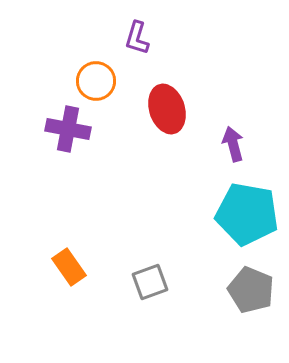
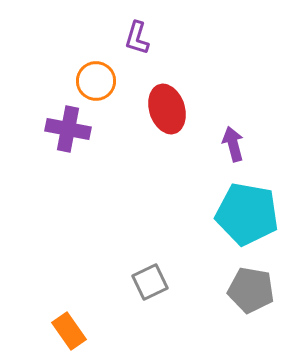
orange rectangle: moved 64 px down
gray square: rotated 6 degrees counterclockwise
gray pentagon: rotated 12 degrees counterclockwise
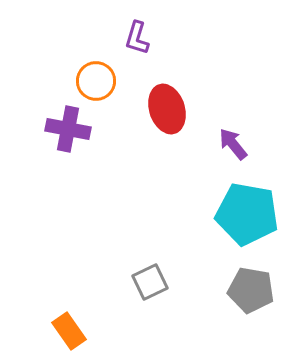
purple arrow: rotated 24 degrees counterclockwise
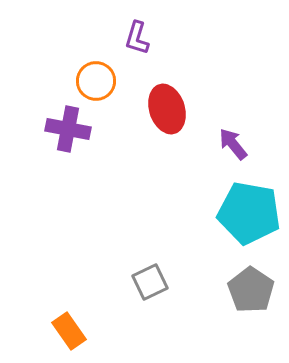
cyan pentagon: moved 2 px right, 1 px up
gray pentagon: rotated 24 degrees clockwise
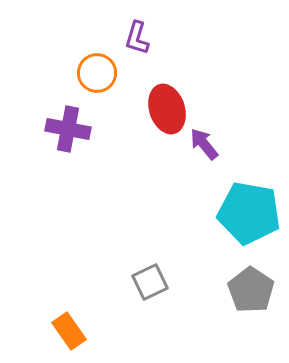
orange circle: moved 1 px right, 8 px up
purple arrow: moved 29 px left
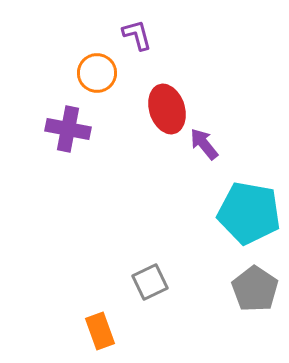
purple L-shape: moved 3 px up; rotated 148 degrees clockwise
gray pentagon: moved 4 px right, 1 px up
orange rectangle: moved 31 px right; rotated 15 degrees clockwise
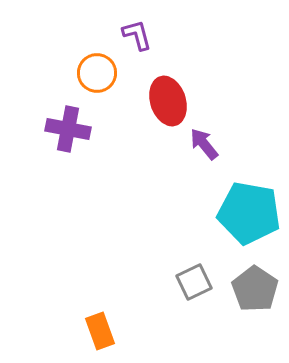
red ellipse: moved 1 px right, 8 px up
gray square: moved 44 px right
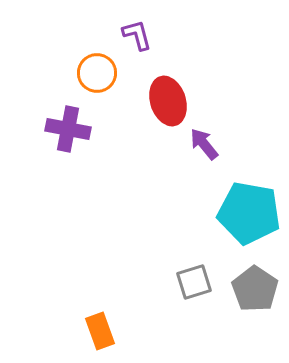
gray square: rotated 9 degrees clockwise
